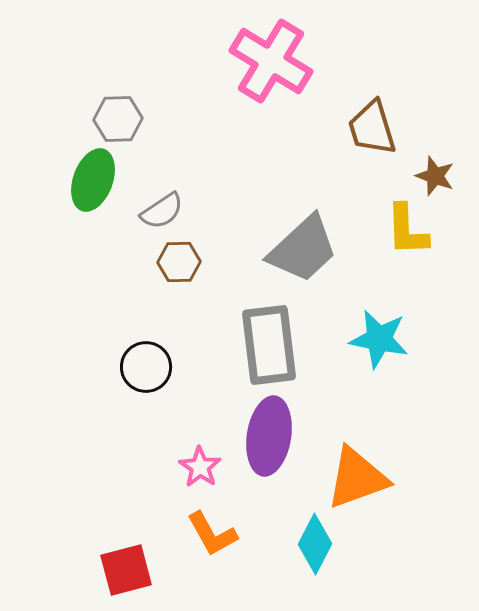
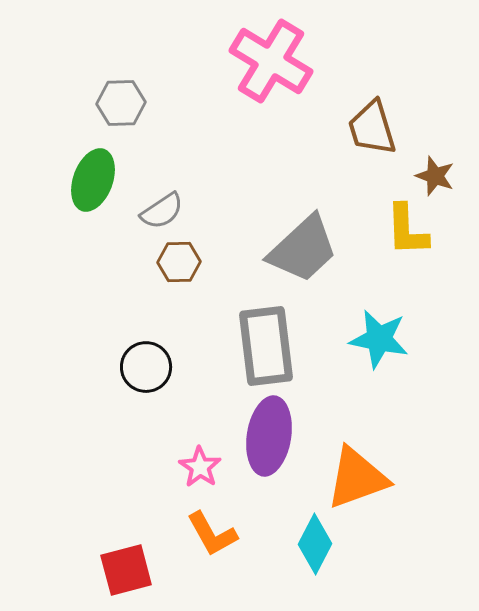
gray hexagon: moved 3 px right, 16 px up
gray rectangle: moved 3 px left, 1 px down
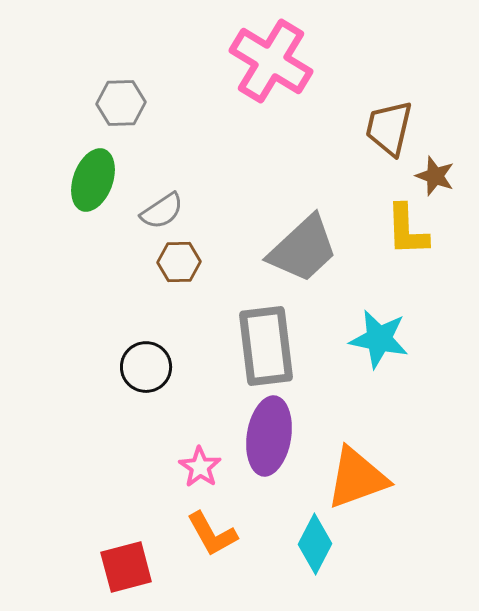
brown trapezoid: moved 17 px right; rotated 30 degrees clockwise
red square: moved 3 px up
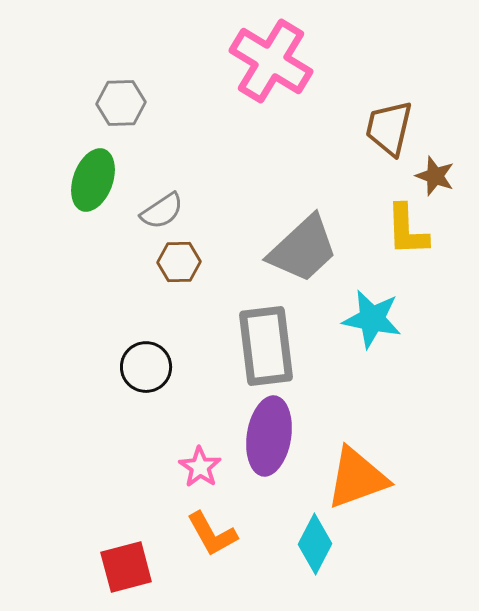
cyan star: moved 7 px left, 20 px up
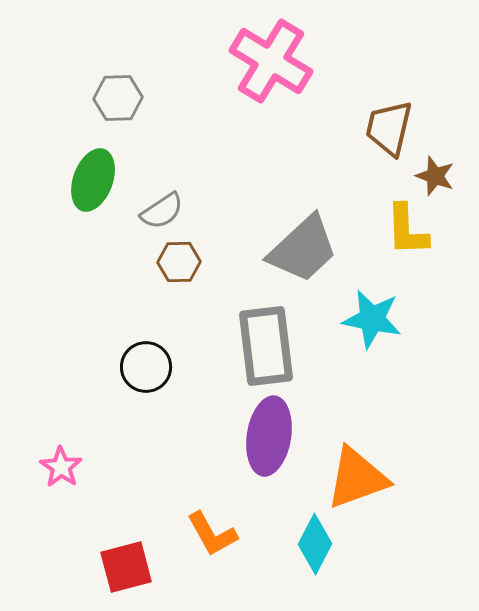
gray hexagon: moved 3 px left, 5 px up
pink star: moved 139 px left
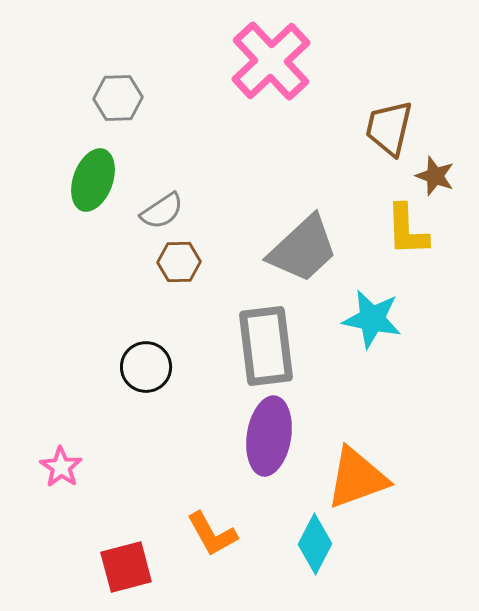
pink cross: rotated 16 degrees clockwise
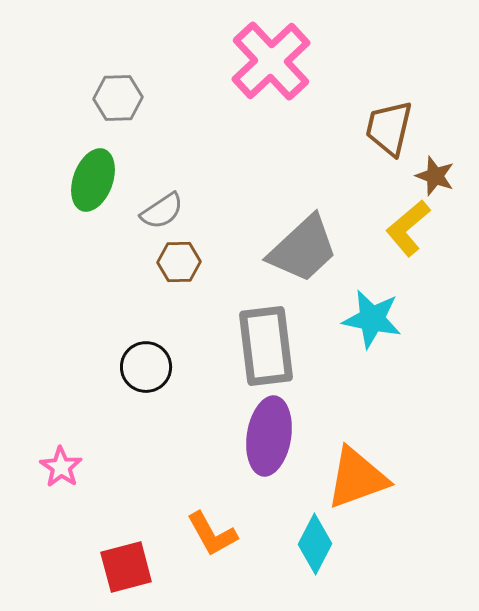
yellow L-shape: moved 1 px right, 2 px up; rotated 52 degrees clockwise
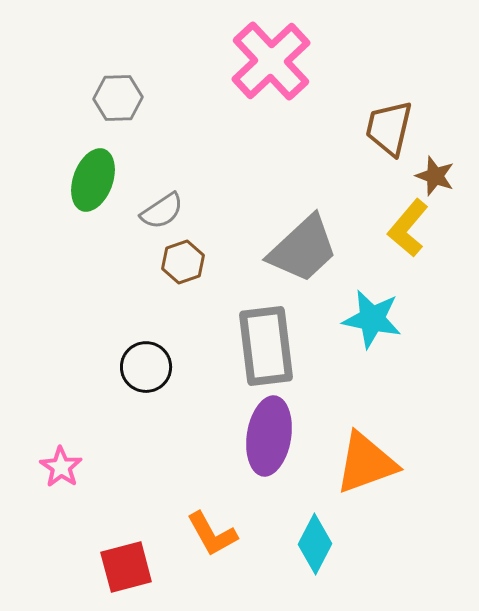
yellow L-shape: rotated 10 degrees counterclockwise
brown hexagon: moved 4 px right; rotated 18 degrees counterclockwise
orange triangle: moved 9 px right, 15 px up
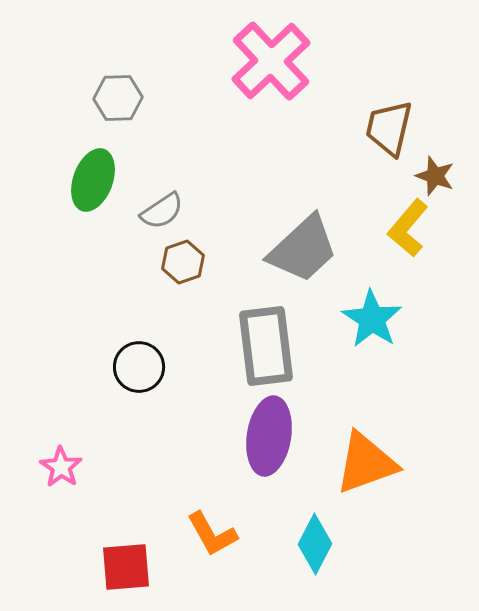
cyan star: rotated 22 degrees clockwise
black circle: moved 7 px left
red square: rotated 10 degrees clockwise
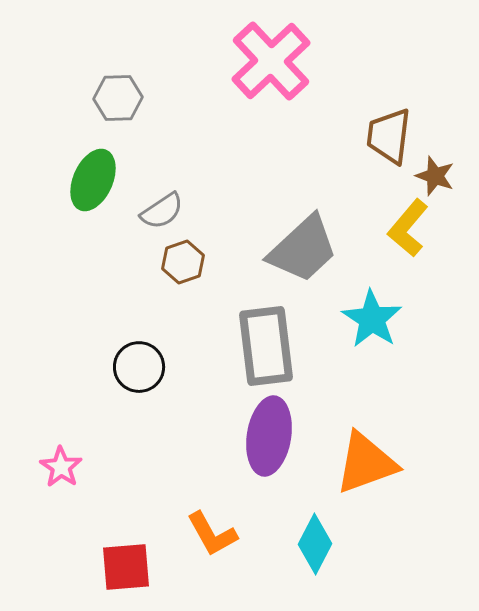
brown trapezoid: moved 8 px down; rotated 6 degrees counterclockwise
green ellipse: rotated 4 degrees clockwise
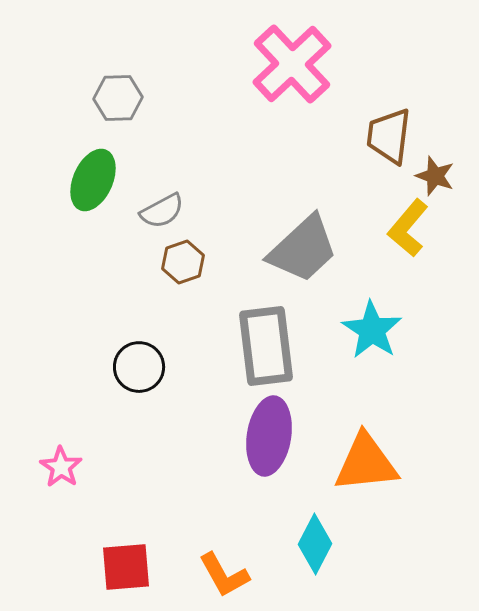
pink cross: moved 21 px right, 3 px down
gray semicircle: rotated 6 degrees clockwise
cyan star: moved 11 px down
orange triangle: rotated 14 degrees clockwise
orange L-shape: moved 12 px right, 41 px down
